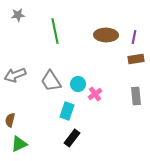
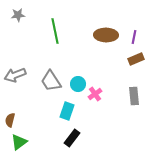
brown rectangle: rotated 14 degrees counterclockwise
gray rectangle: moved 2 px left
green triangle: moved 2 px up; rotated 12 degrees counterclockwise
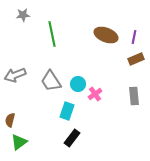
gray star: moved 5 px right
green line: moved 3 px left, 3 px down
brown ellipse: rotated 20 degrees clockwise
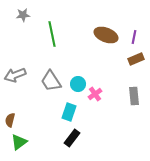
cyan rectangle: moved 2 px right, 1 px down
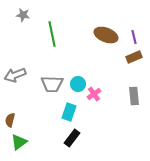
gray star: rotated 16 degrees clockwise
purple line: rotated 24 degrees counterclockwise
brown rectangle: moved 2 px left, 2 px up
gray trapezoid: moved 1 px right, 3 px down; rotated 55 degrees counterclockwise
pink cross: moved 1 px left
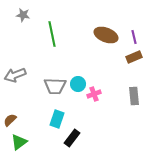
gray trapezoid: moved 3 px right, 2 px down
pink cross: rotated 16 degrees clockwise
cyan rectangle: moved 12 px left, 7 px down
brown semicircle: rotated 32 degrees clockwise
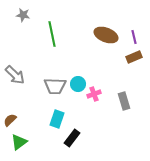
gray arrow: rotated 115 degrees counterclockwise
gray rectangle: moved 10 px left, 5 px down; rotated 12 degrees counterclockwise
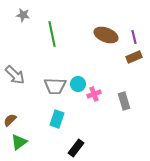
black rectangle: moved 4 px right, 10 px down
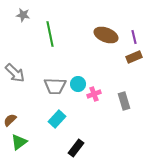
green line: moved 2 px left
gray arrow: moved 2 px up
cyan rectangle: rotated 24 degrees clockwise
